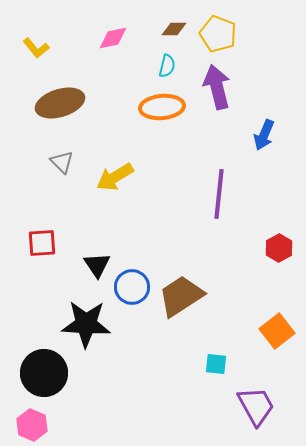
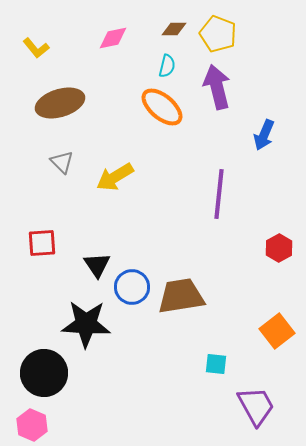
orange ellipse: rotated 45 degrees clockwise
brown trapezoid: rotated 24 degrees clockwise
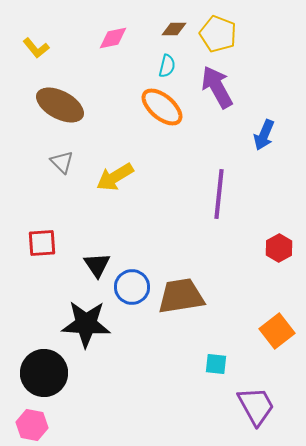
purple arrow: rotated 15 degrees counterclockwise
brown ellipse: moved 2 px down; rotated 45 degrees clockwise
pink hexagon: rotated 12 degrees counterclockwise
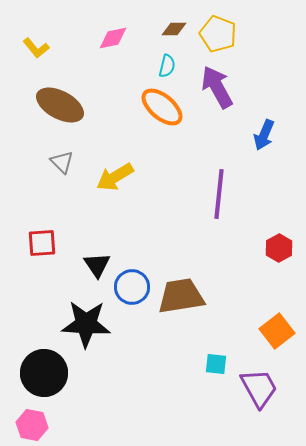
purple trapezoid: moved 3 px right, 18 px up
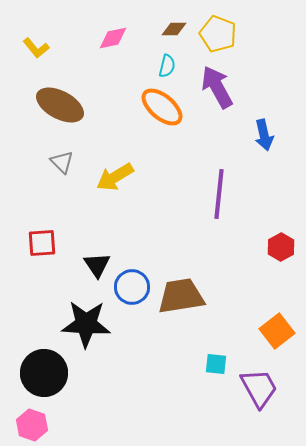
blue arrow: rotated 36 degrees counterclockwise
red hexagon: moved 2 px right, 1 px up
pink hexagon: rotated 8 degrees clockwise
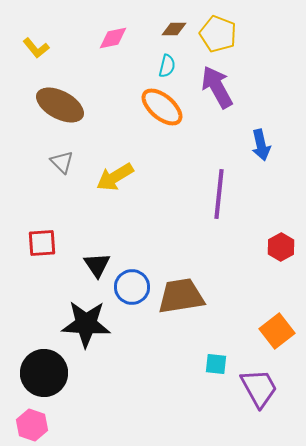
blue arrow: moved 3 px left, 10 px down
